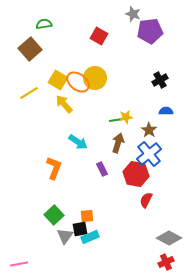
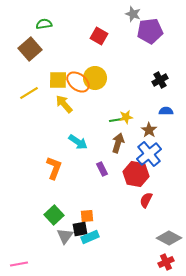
yellow square: rotated 30 degrees counterclockwise
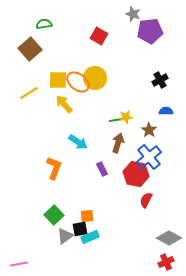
blue cross: moved 3 px down
gray triangle: rotated 18 degrees clockwise
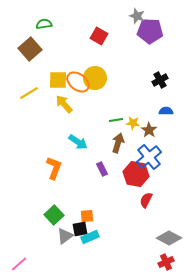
gray star: moved 4 px right, 2 px down
purple pentagon: rotated 10 degrees clockwise
yellow star: moved 7 px right, 6 px down; rotated 16 degrees clockwise
pink line: rotated 30 degrees counterclockwise
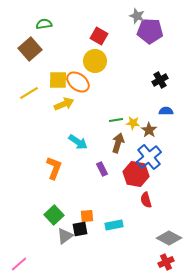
yellow circle: moved 17 px up
yellow arrow: rotated 108 degrees clockwise
red semicircle: rotated 42 degrees counterclockwise
cyan rectangle: moved 24 px right, 12 px up; rotated 12 degrees clockwise
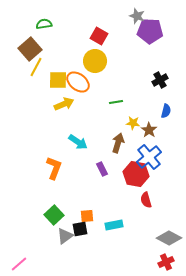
yellow line: moved 7 px right, 26 px up; rotated 30 degrees counterclockwise
blue semicircle: rotated 104 degrees clockwise
green line: moved 18 px up
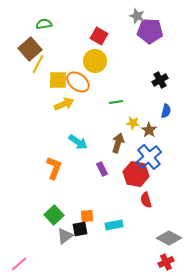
yellow line: moved 2 px right, 3 px up
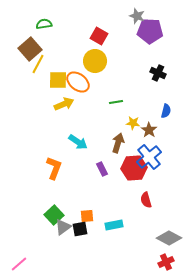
black cross: moved 2 px left, 7 px up; rotated 35 degrees counterclockwise
red hexagon: moved 2 px left, 6 px up; rotated 15 degrees counterclockwise
gray triangle: moved 2 px left, 9 px up
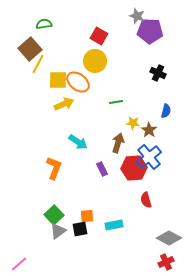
gray triangle: moved 5 px left, 4 px down
